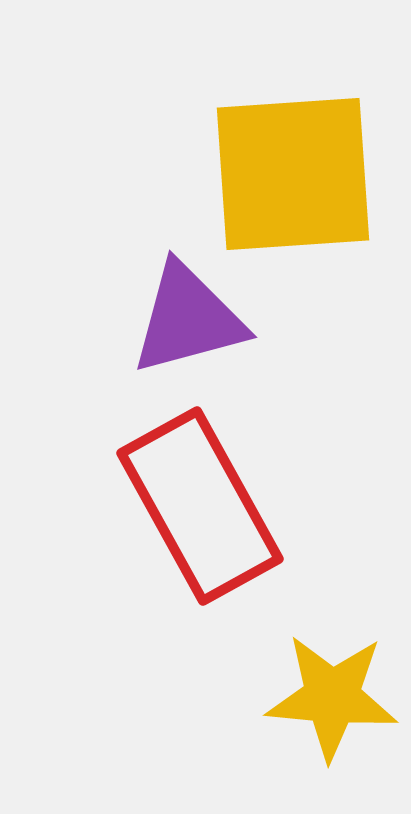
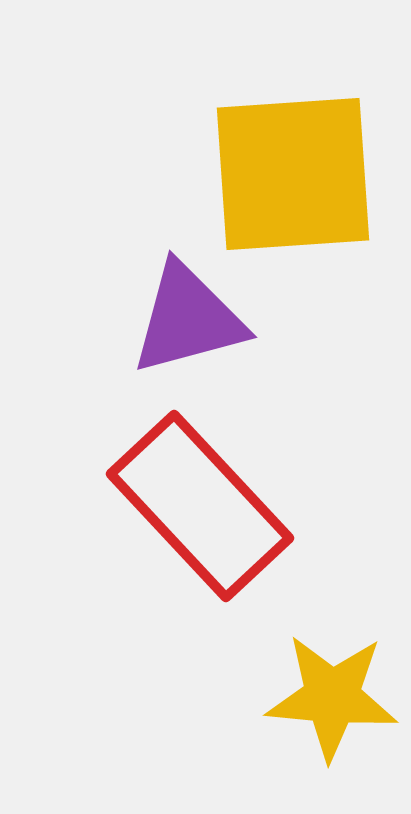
red rectangle: rotated 14 degrees counterclockwise
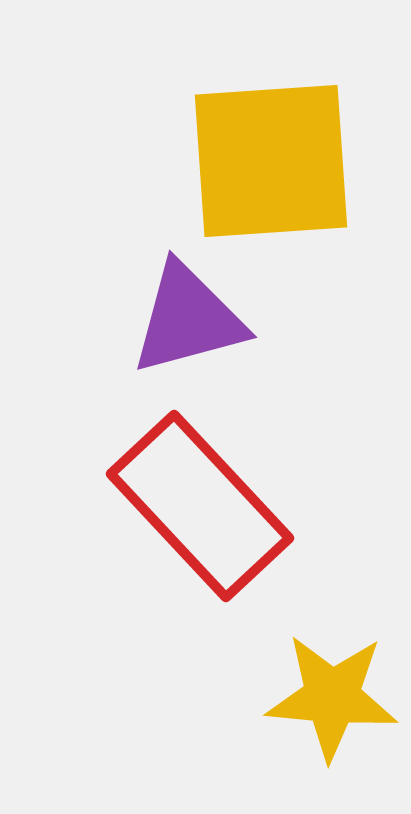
yellow square: moved 22 px left, 13 px up
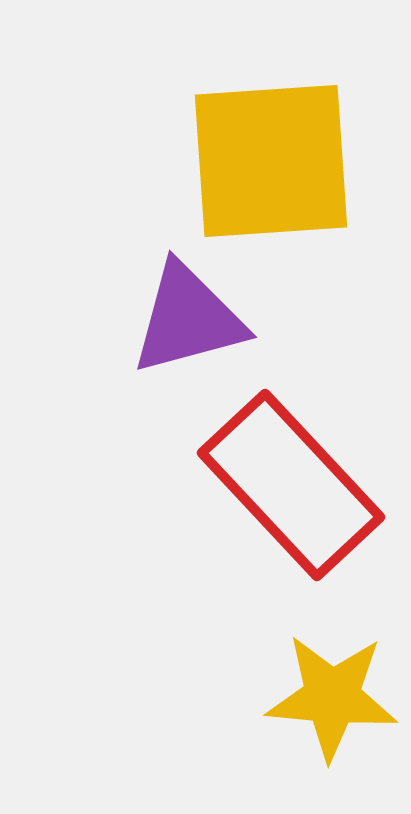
red rectangle: moved 91 px right, 21 px up
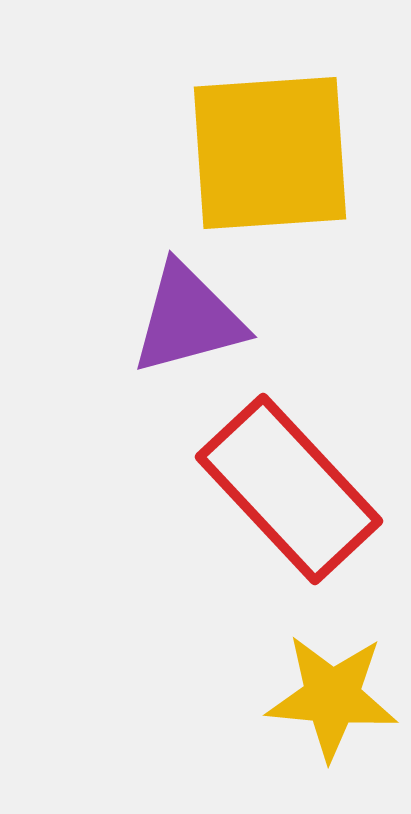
yellow square: moved 1 px left, 8 px up
red rectangle: moved 2 px left, 4 px down
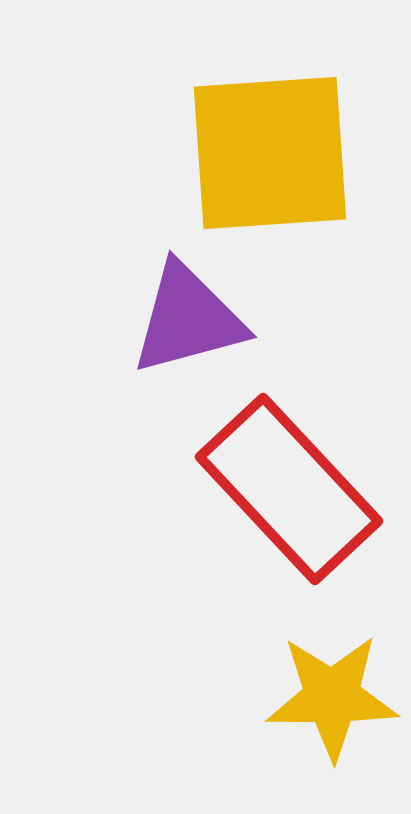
yellow star: rotated 5 degrees counterclockwise
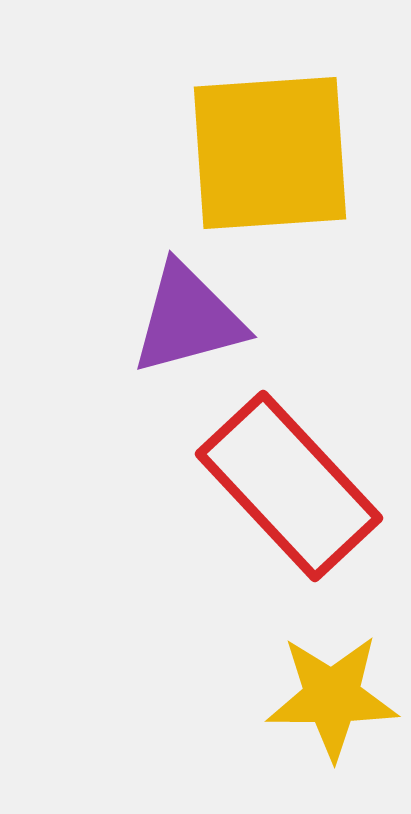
red rectangle: moved 3 px up
